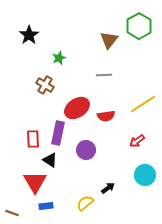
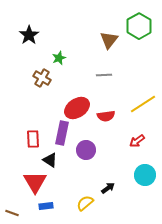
brown cross: moved 3 px left, 7 px up
purple rectangle: moved 4 px right
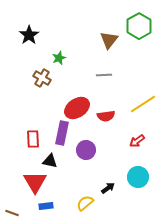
black triangle: moved 1 px down; rotated 21 degrees counterclockwise
cyan circle: moved 7 px left, 2 px down
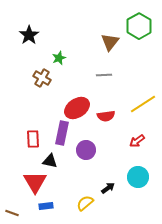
brown triangle: moved 1 px right, 2 px down
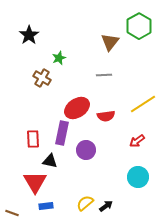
black arrow: moved 2 px left, 18 px down
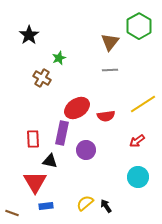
gray line: moved 6 px right, 5 px up
black arrow: rotated 88 degrees counterclockwise
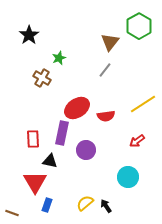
gray line: moved 5 px left; rotated 49 degrees counterclockwise
cyan circle: moved 10 px left
blue rectangle: moved 1 px right, 1 px up; rotated 64 degrees counterclockwise
